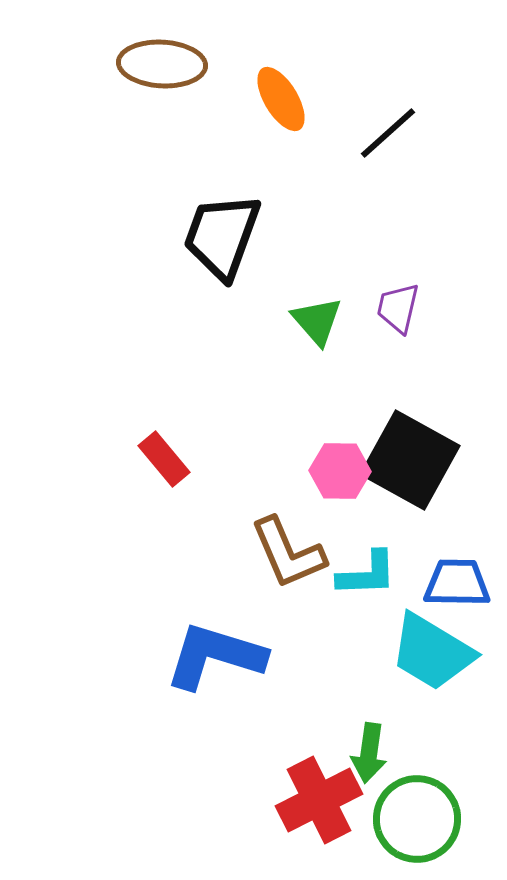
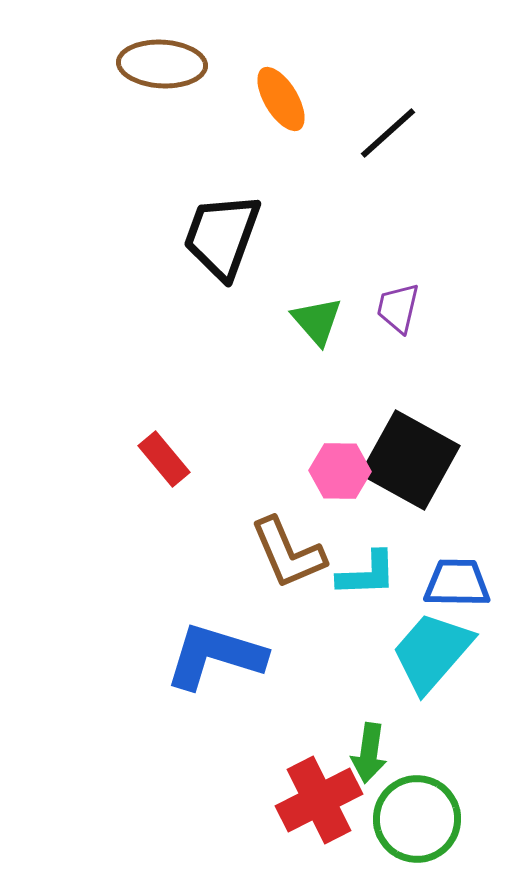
cyan trapezoid: rotated 100 degrees clockwise
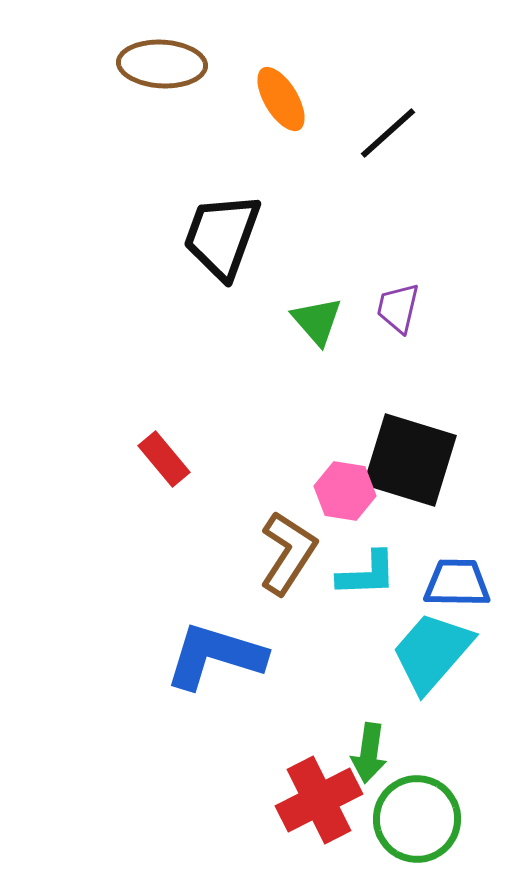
black square: rotated 12 degrees counterclockwise
pink hexagon: moved 5 px right, 20 px down; rotated 8 degrees clockwise
brown L-shape: rotated 124 degrees counterclockwise
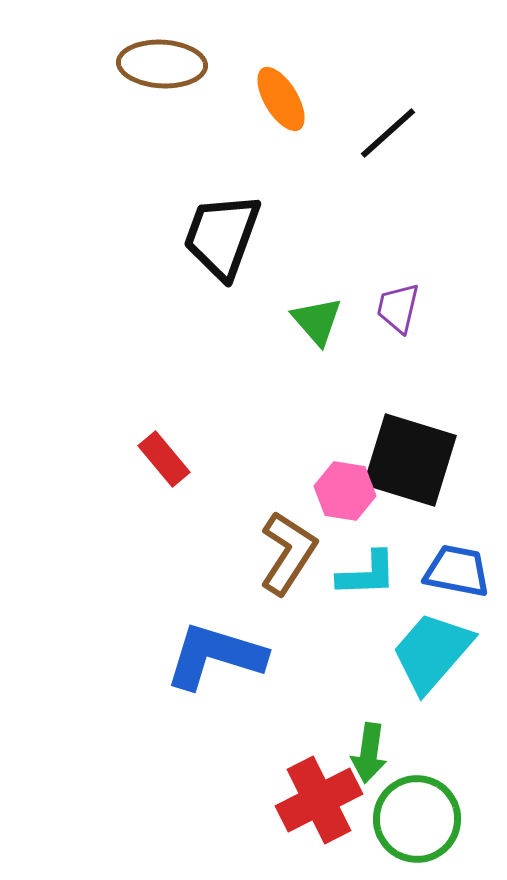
blue trapezoid: moved 12 px up; rotated 10 degrees clockwise
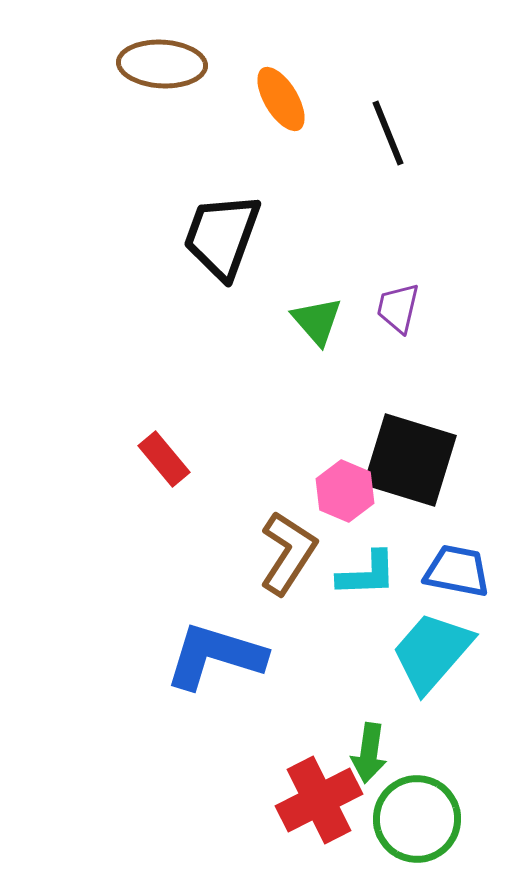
black line: rotated 70 degrees counterclockwise
pink hexagon: rotated 14 degrees clockwise
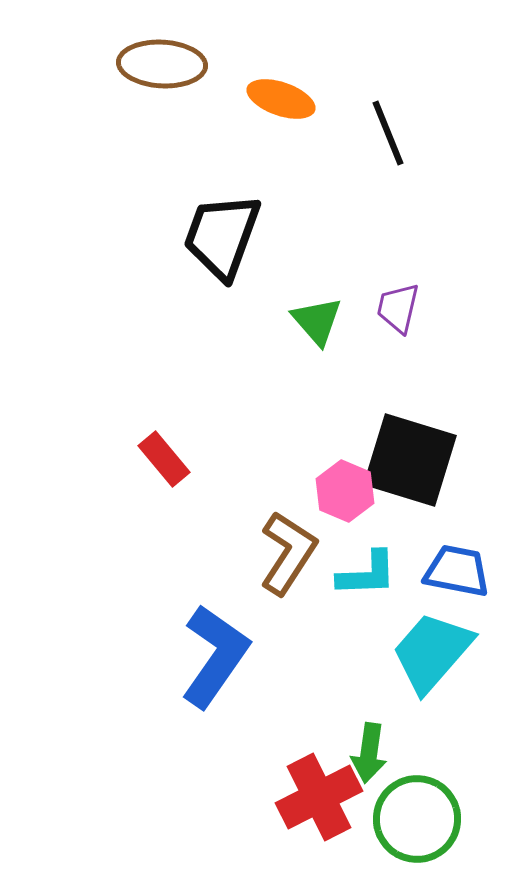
orange ellipse: rotated 40 degrees counterclockwise
blue L-shape: rotated 108 degrees clockwise
red cross: moved 3 px up
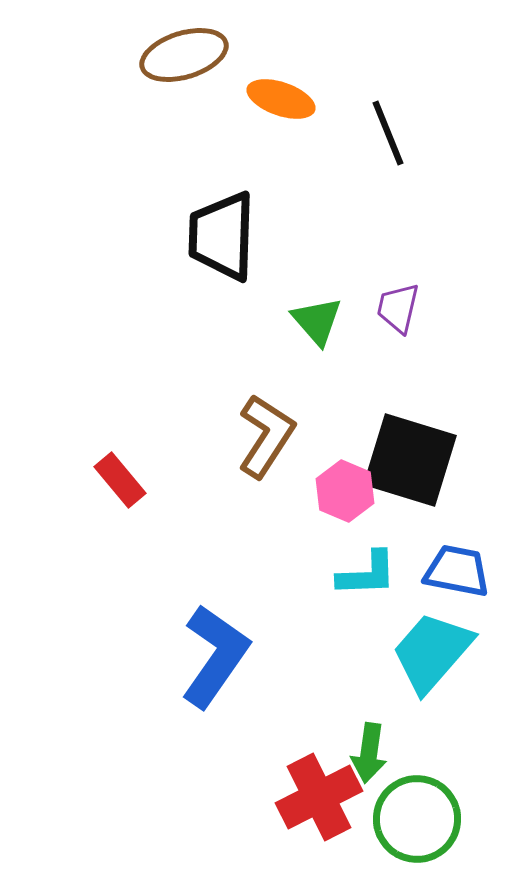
brown ellipse: moved 22 px right, 9 px up; rotated 20 degrees counterclockwise
black trapezoid: rotated 18 degrees counterclockwise
red rectangle: moved 44 px left, 21 px down
brown L-shape: moved 22 px left, 117 px up
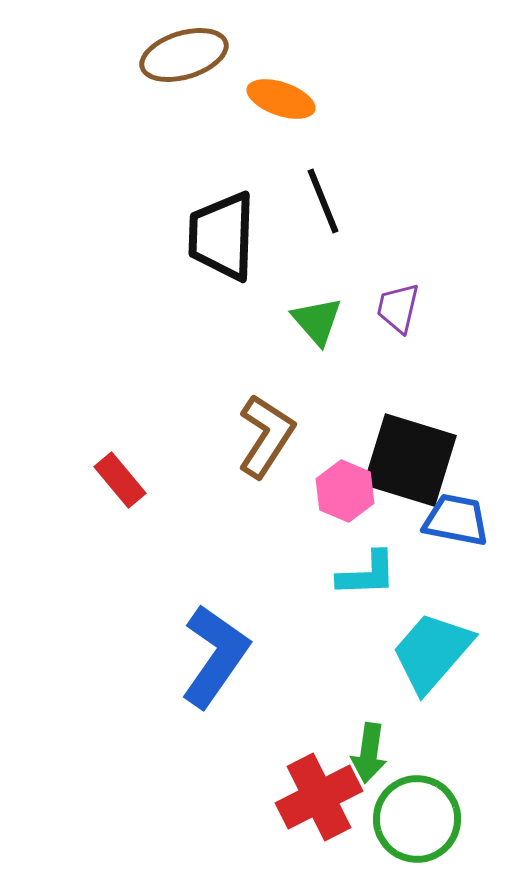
black line: moved 65 px left, 68 px down
blue trapezoid: moved 1 px left, 51 px up
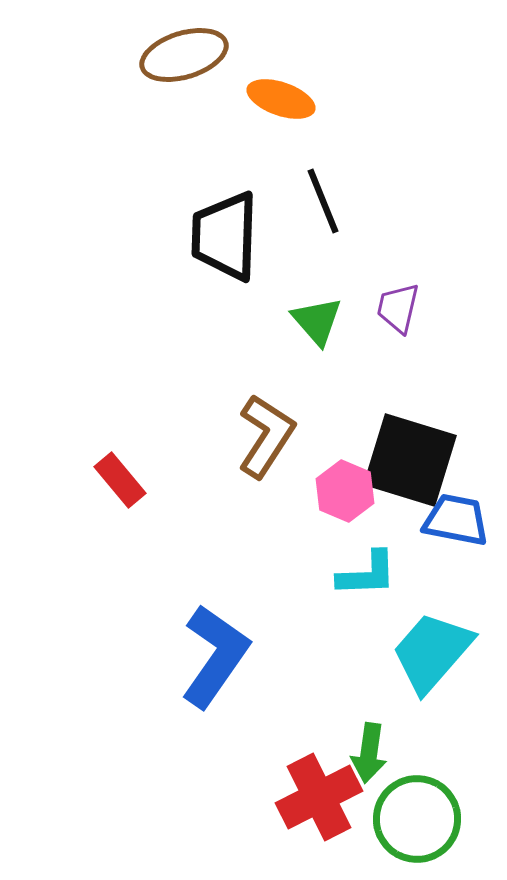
black trapezoid: moved 3 px right
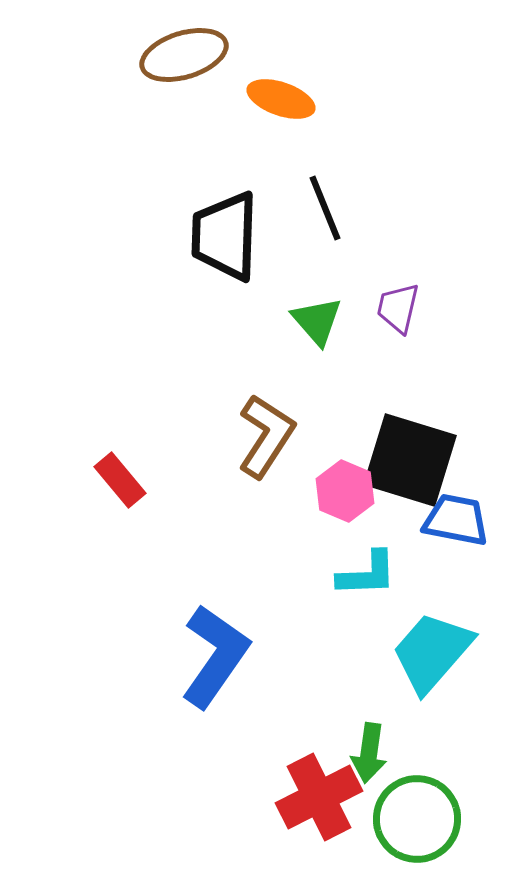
black line: moved 2 px right, 7 px down
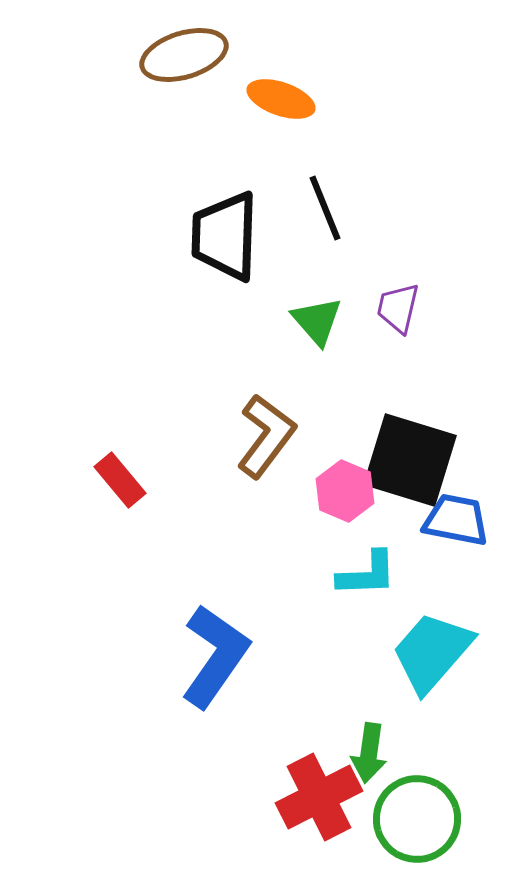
brown L-shape: rotated 4 degrees clockwise
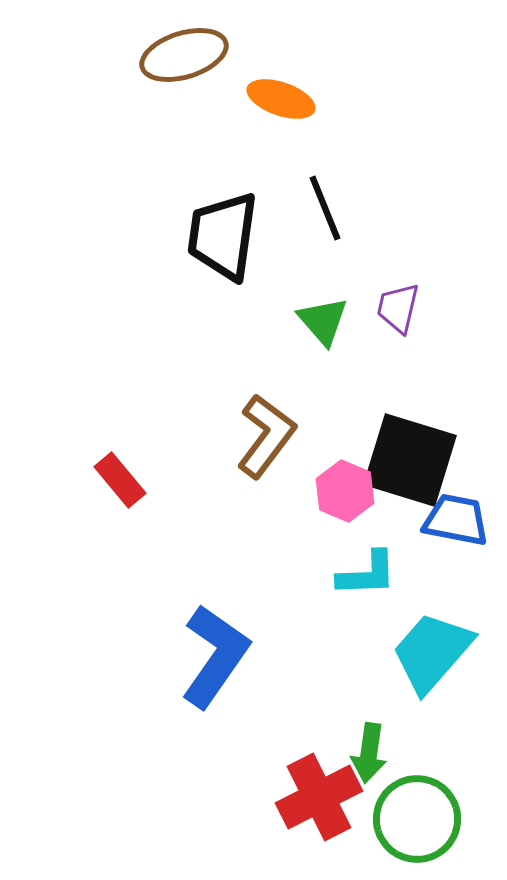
black trapezoid: moved 2 px left; rotated 6 degrees clockwise
green triangle: moved 6 px right
